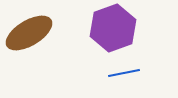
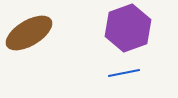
purple hexagon: moved 15 px right
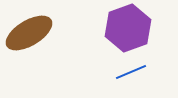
blue line: moved 7 px right, 1 px up; rotated 12 degrees counterclockwise
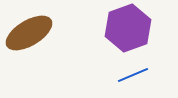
blue line: moved 2 px right, 3 px down
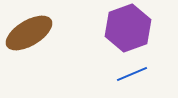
blue line: moved 1 px left, 1 px up
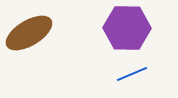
purple hexagon: moved 1 px left; rotated 21 degrees clockwise
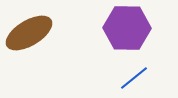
blue line: moved 2 px right, 4 px down; rotated 16 degrees counterclockwise
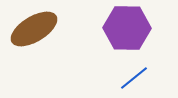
brown ellipse: moved 5 px right, 4 px up
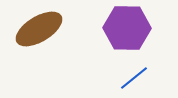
brown ellipse: moved 5 px right
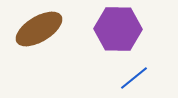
purple hexagon: moved 9 px left, 1 px down
